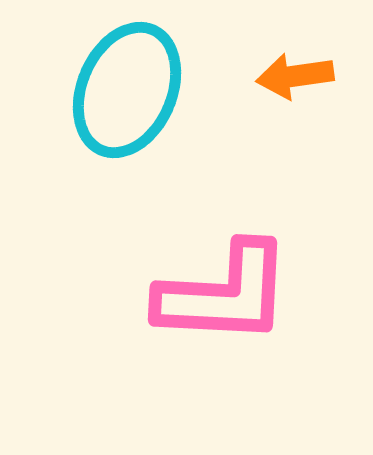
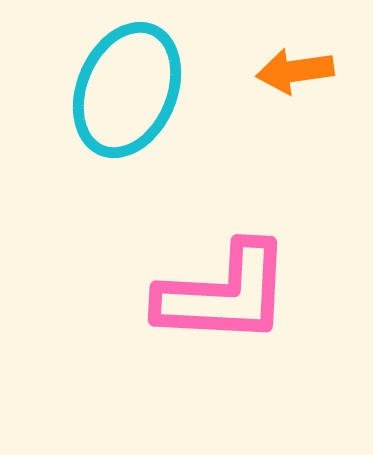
orange arrow: moved 5 px up
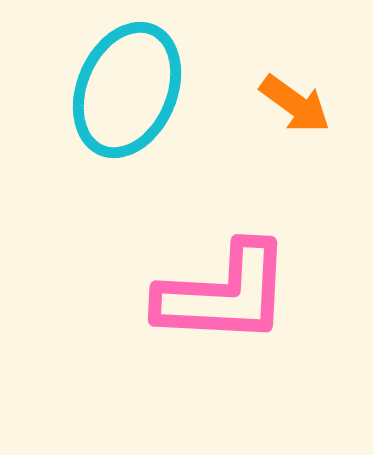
orange arrow: moved 33 px down; rotated 136 degrees counterclockwise
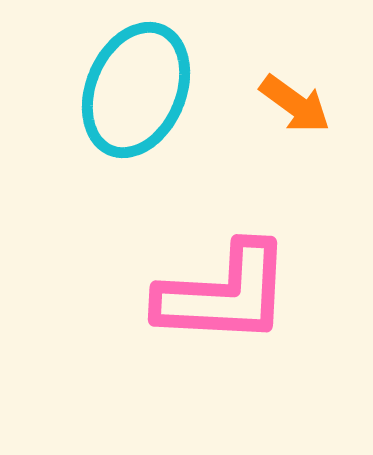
cyan ellipse: moved 9 px right
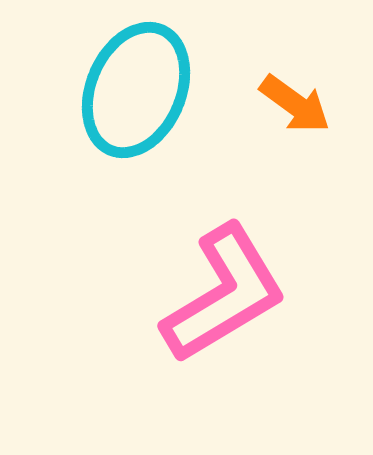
pink L-shape: rotated 34 degrees counterclockwise
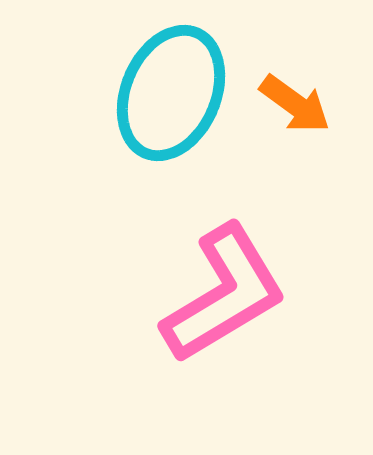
cyan ellipse: moved 35 px right, 3 px down
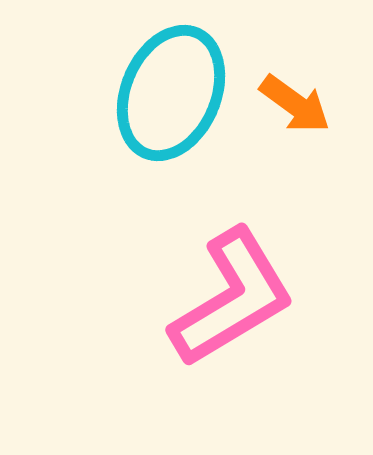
pink L-shape: moved 8 px right, 4 px down
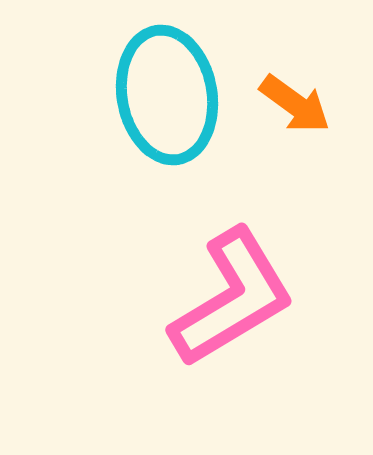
cyan ellipse: moved 4 px left, 2 px down; rotated 33 degrees counterclockwise
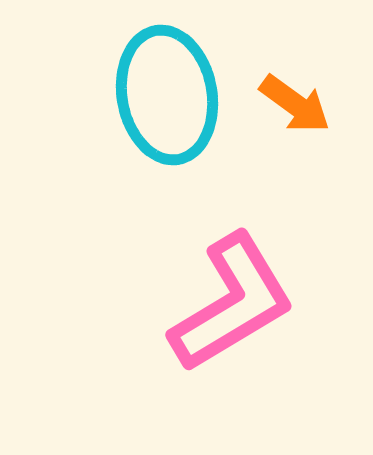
pink L-shape: moved 5 px down
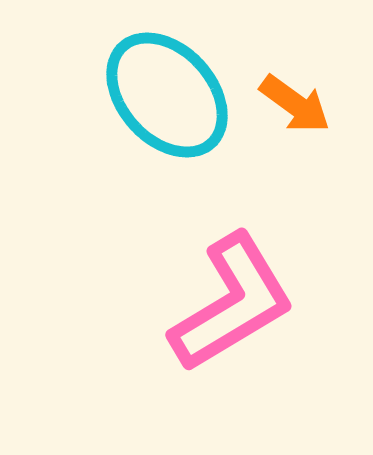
cyan ellipse: rotated 32 degrees counterclockwise
